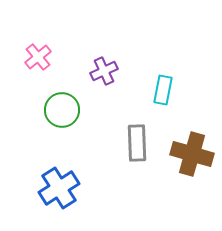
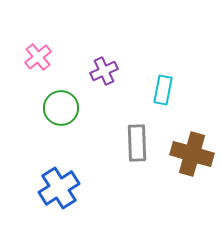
green circle: moved 1 px left, 2 px up
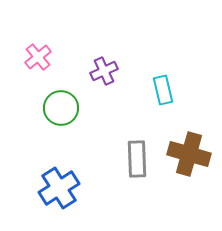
cyan rectangle: rotated 24 degrees counterclockwise
gray rectangle: moved 16 px down
brown cross: moved 3 px left
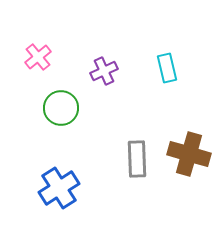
cyan rectangle: moved 4 px right, 22 px up
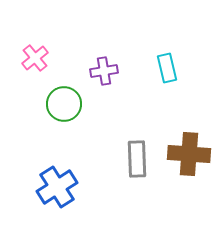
pink cross: moved 3 px left, 1 px down
purple cross: rotated 16 degrees clockwise
green circle: moved 3 px right, 4 px up
brown cross: rotated 12 degrees counterclockwise
blue cross: moved 2 px left, 1 px up
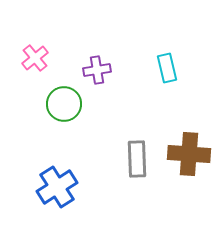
purple cross: moved 7 px left, 1 px up
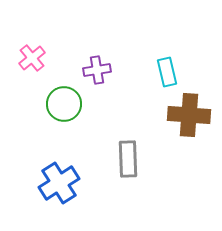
pink cross: moved 3 px left
cyan rectangle: moved 4 px down
brown cross: moved 39 px up
gray rectangle: moved 9 px left
blue cross: moved 2 px right, 4 px up
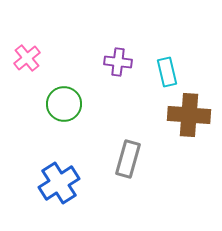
pink cross: moved 5 px left
purple cross: moved 21 px right, 8 px up; rotated 16 degrees clockwise
gray rectangle: rotated 18 degrees clockwise
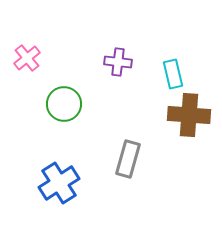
cyan rectangle: moved 6 px right, 2 px down
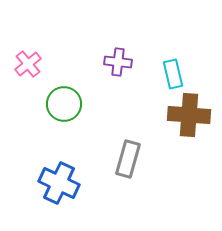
pink cross: moved 1 px right, 6 px down
blue cross: rotated 33 degrees counterclockwise
